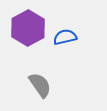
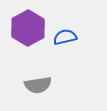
gray semicircle: moved 2 px left; rotated 116 degrees clockwise
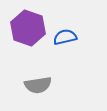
purple hexagon: rotated 12 degrees counterclockwise
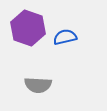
gray semicircle: rotated 12 degrees clockwise
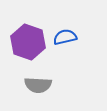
purple hexagon: moved 14 px down
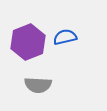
purple hexagon: rotated 20 degrees clockwise
